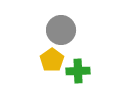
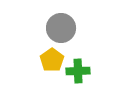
gray circle: moved 2 px up
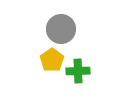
gray circle: moved 1 px down
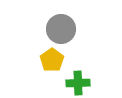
green cross: moved 12 px down
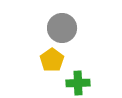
gray circle: moved 1 px right, 1 px up
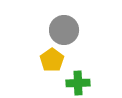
gray circle: moved 2 px right, 2 px down
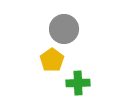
gray circle: moved 1 px up
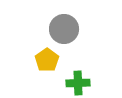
yellow pentagon: moved 5 px left
